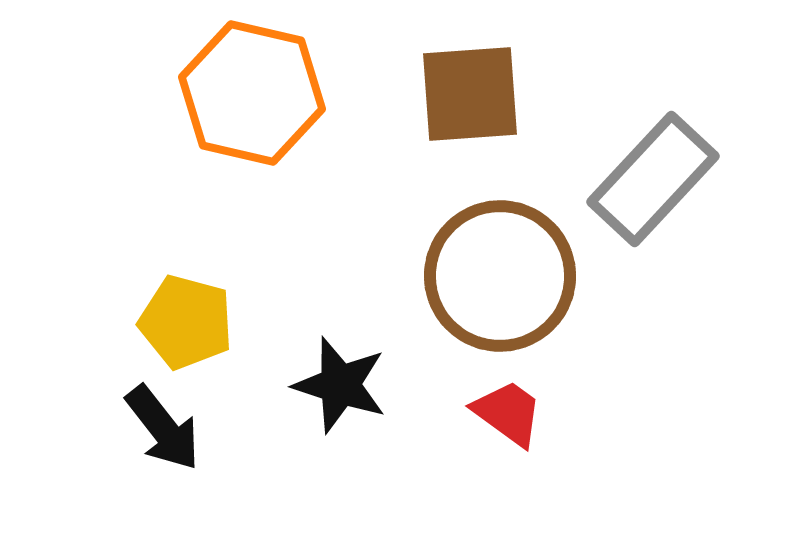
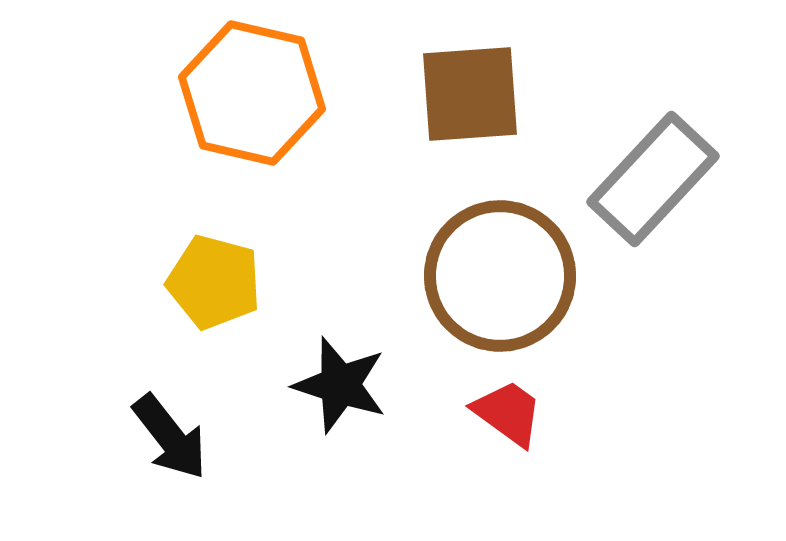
yellow pentagon: moved 28 px right, 40 px up
black arrow: moved 7 px right, 9 px down
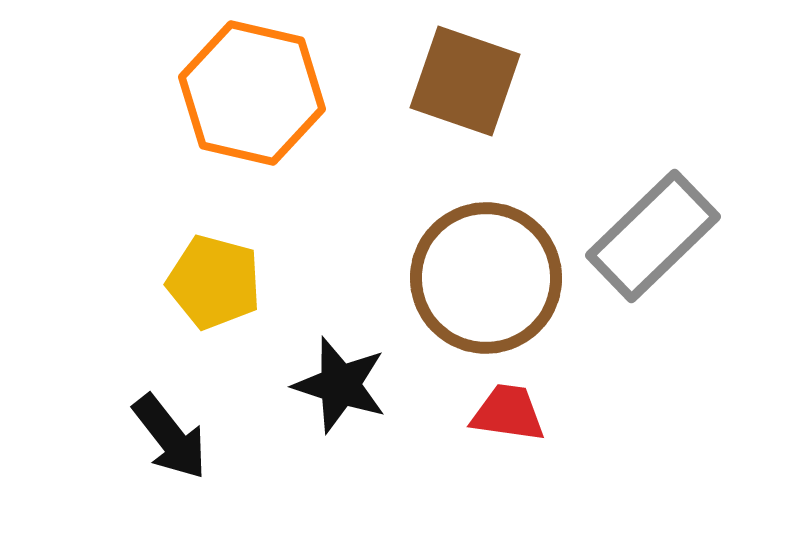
brown square: moved 5 px left, 13 px up; rotated 23 degrees clockwise
gray rectangle: moved 57 px down; rotated 3 degrees clockwise
brown circle: moved 14 px left, 2 px down
red trapezoid: rotated 28 degrees counterclockwise
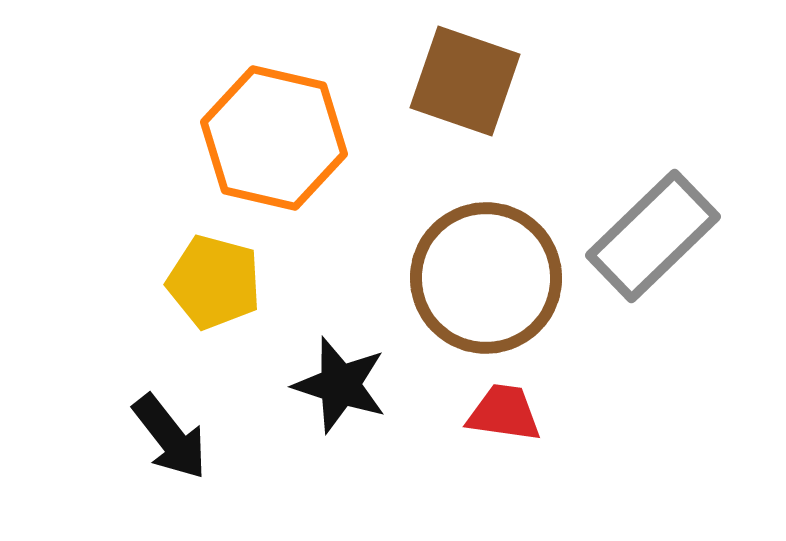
orange hexagon: moved 22 px right, 45 px down
red trapezoid: moved 4 px left
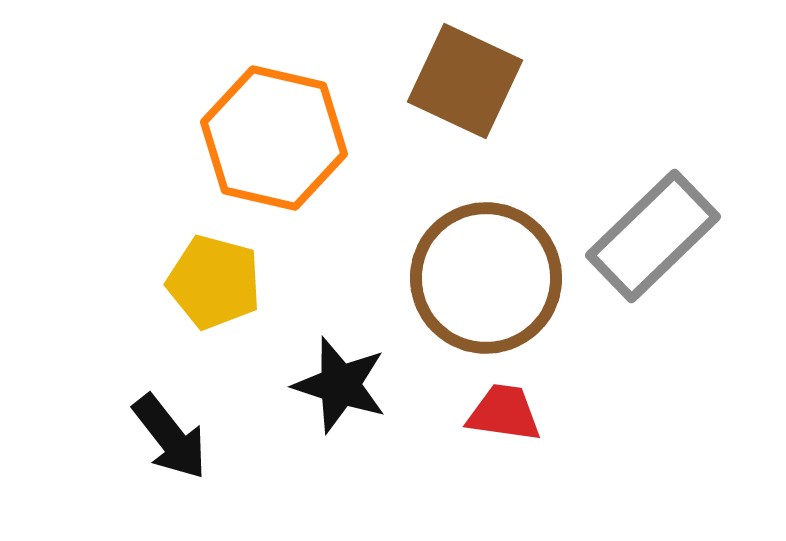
brown square: rotated 6 degrees clockwise
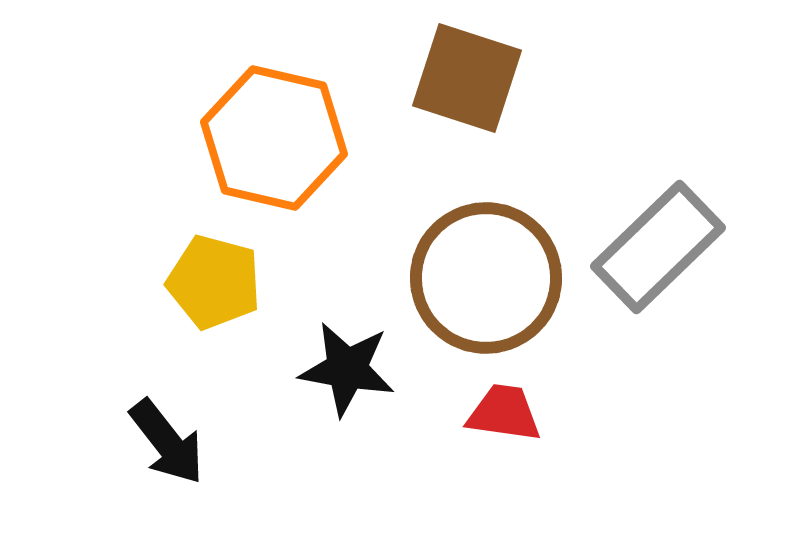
brown square: moved 2 px right, 3 px up; rotated 7 degrees counterclockwise
gray rectangle: moved 5 px right, 11 px down
black star: moved 7 px right, 16 px up; rotated 8 degrees counterclockwise
black arrow: moved 3 px left, 5 px down
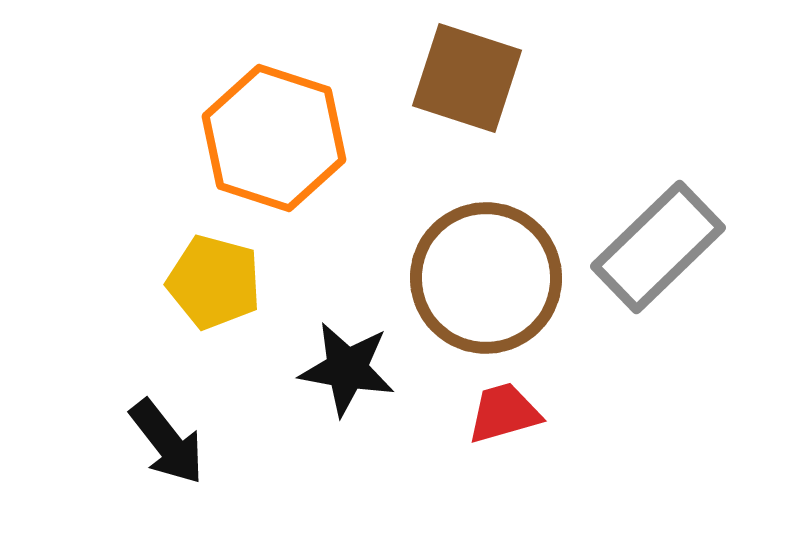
orange hexagon: rotated 5 degrees clockwise
red trapezoid: rotated 24 degrees counterclockwise
